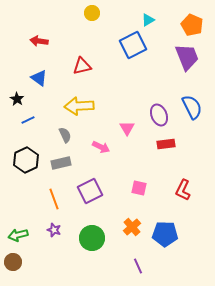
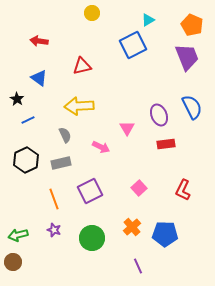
pink square: rotated 35 degrees clockwise
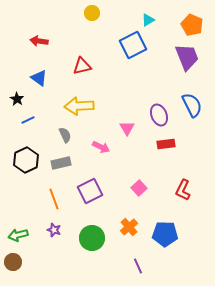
blue semicircle: moved 2 px up
orange cross: moved 3 px left
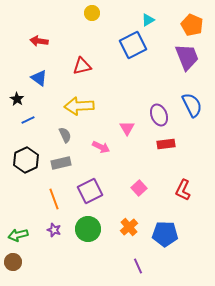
green circle: moved 4 px left, 9 px up
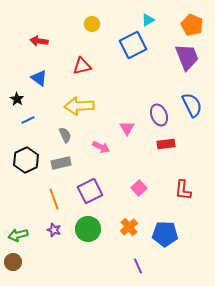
yellow circle: moved 11 px down
red L-shape: rotated 20 degrees counterclockwise
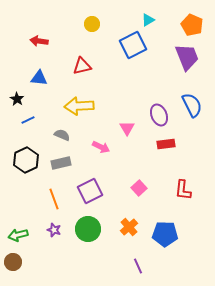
blue triangle: rotated 30 degrees counterclockwise
gray semicircle: moved 3 px left; rotated 42 degrees counterclockwise
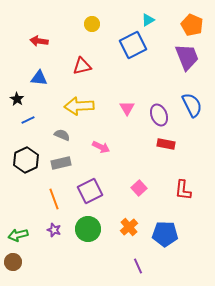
pink triangle: moved 20 px up
red rectangle: rotated 18 degrees clockwise
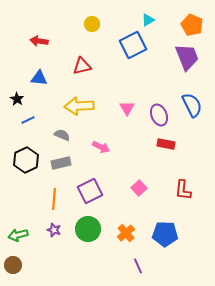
orange line: rotated 25 degrees clockwise
orange cross: moved 3 px left, 6 px down
brown circle: moved 3 px down
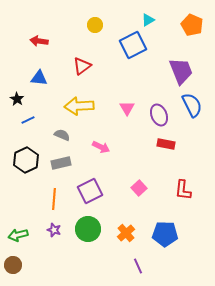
yellow circle: moved 3 px right, 1 px down
purple trapezoid: moved 6 px left, 14 px down
red triangle: rotated 24 degrees counterclockwise
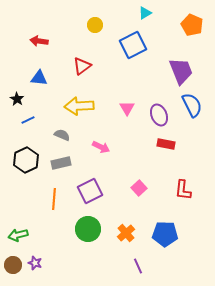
cyan triangle: moved 3 px left, 7 px up
purple star: moved 19 px left, 33 px down
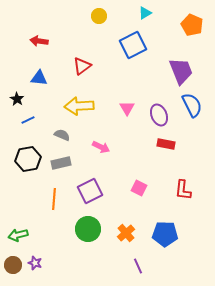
yellow circle: moved 4 px right, 9 px up
black hexagon: moved 2 px right, 1 px up; rotated 15 degrees clockwise
pink square: rotated 21 degrees counterclockwise
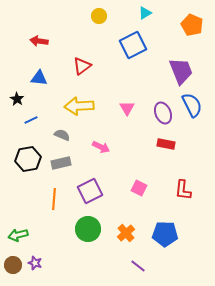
purple ellipse: moved 4 px right, 2 px up
blue line: moved 3 px right
purple line: rotated 28 degrees counterclockwise
